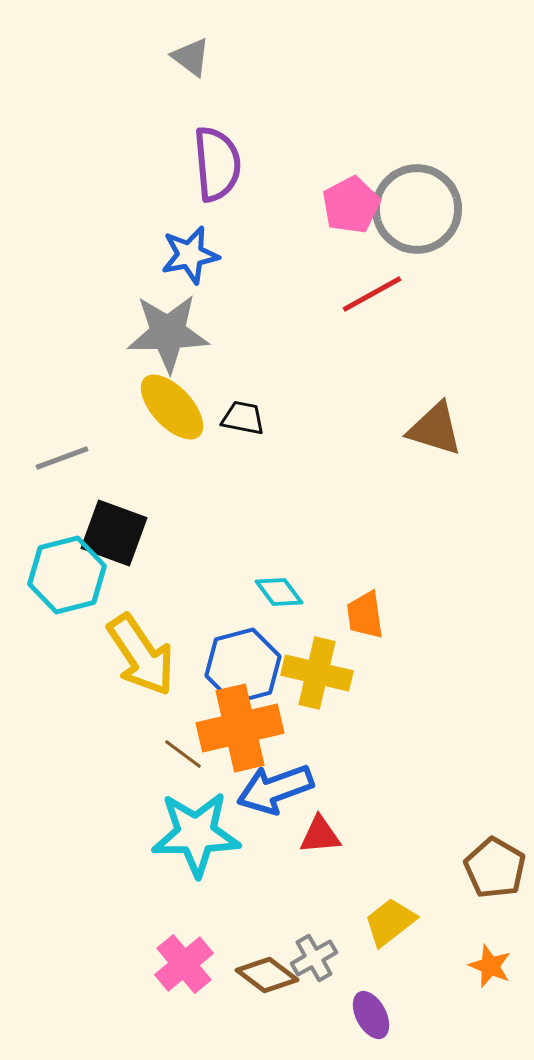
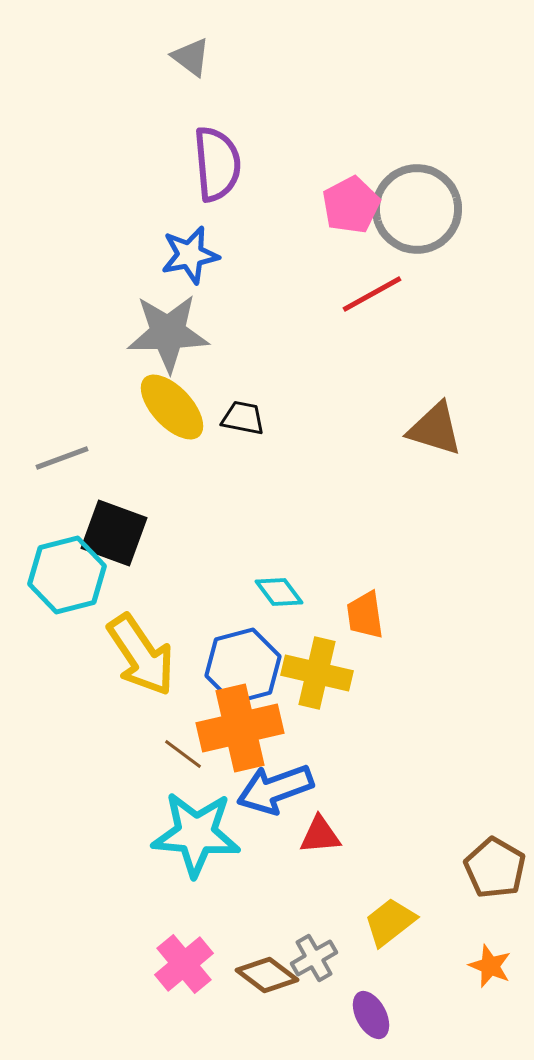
cyan star: rotated 6 degrees clockwise
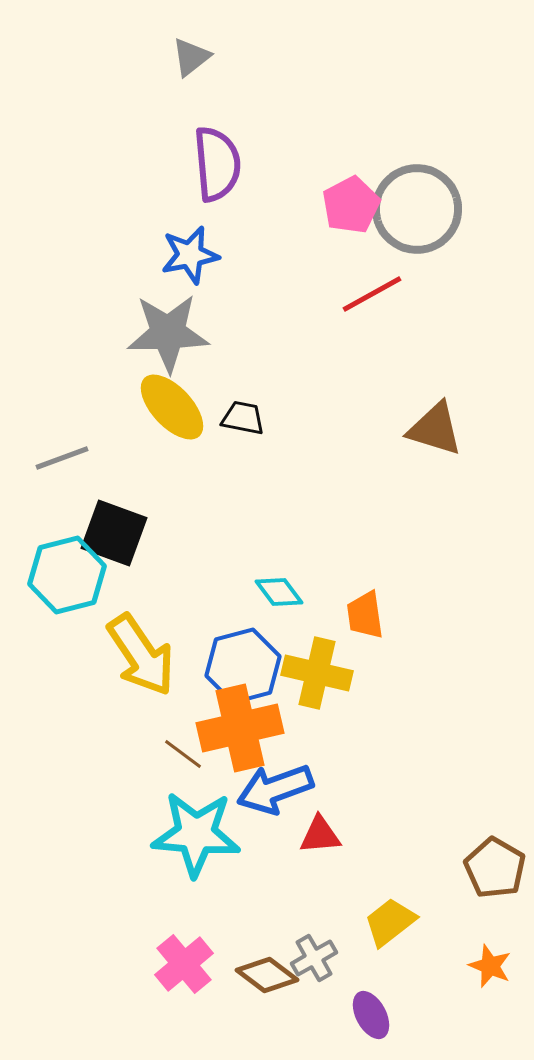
gray triangle: rotated 45 degrees clockwise
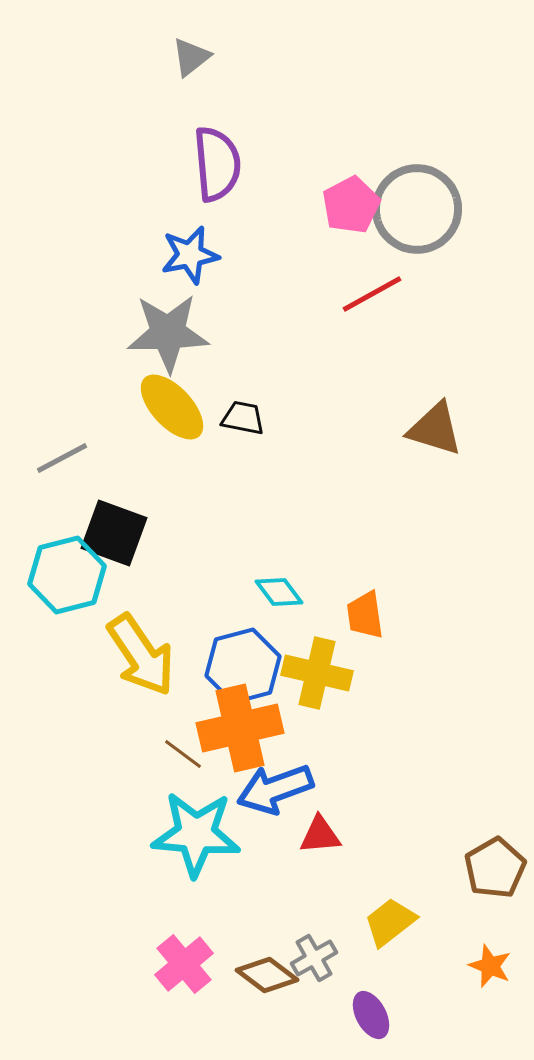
gray line: rotated 8 degrees counterclockwise
brown pentagon: rotated 12 degrees clockwise
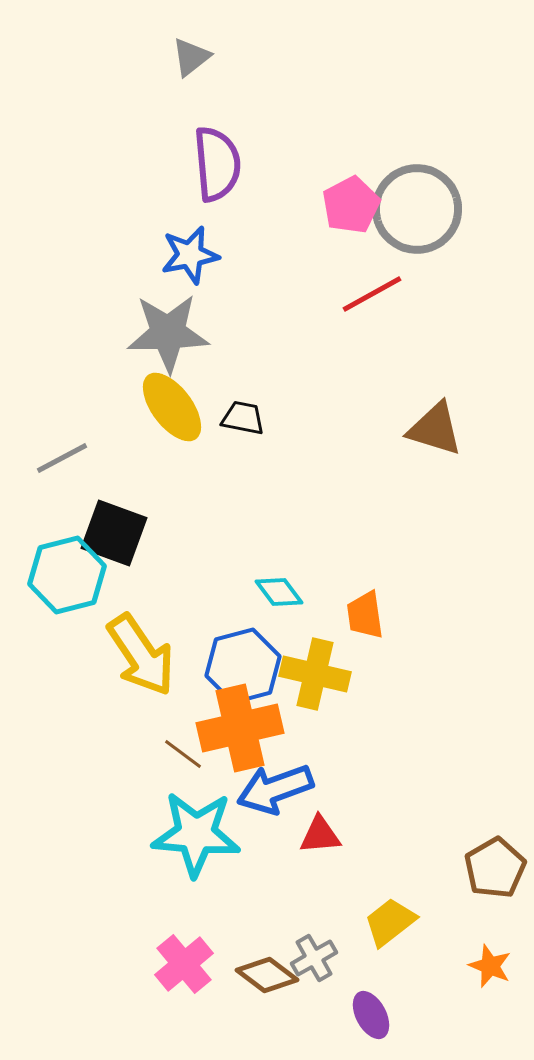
yellow ellipse: rotated 6 degrees clockwise
yellow cross: moved 2 px left, 1 px down
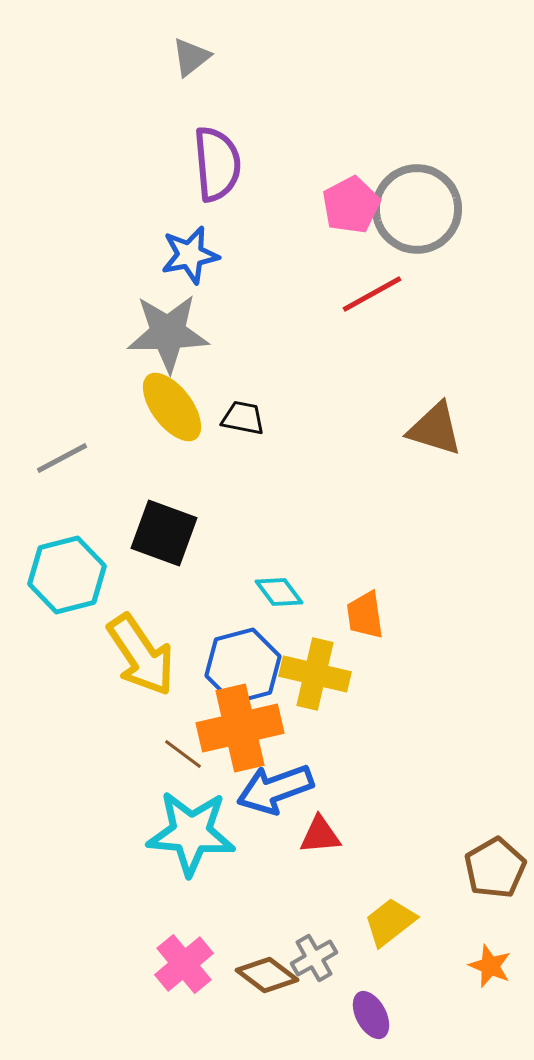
black square: moved 50 px right
cyan star: moved 5 px left, 1 px up
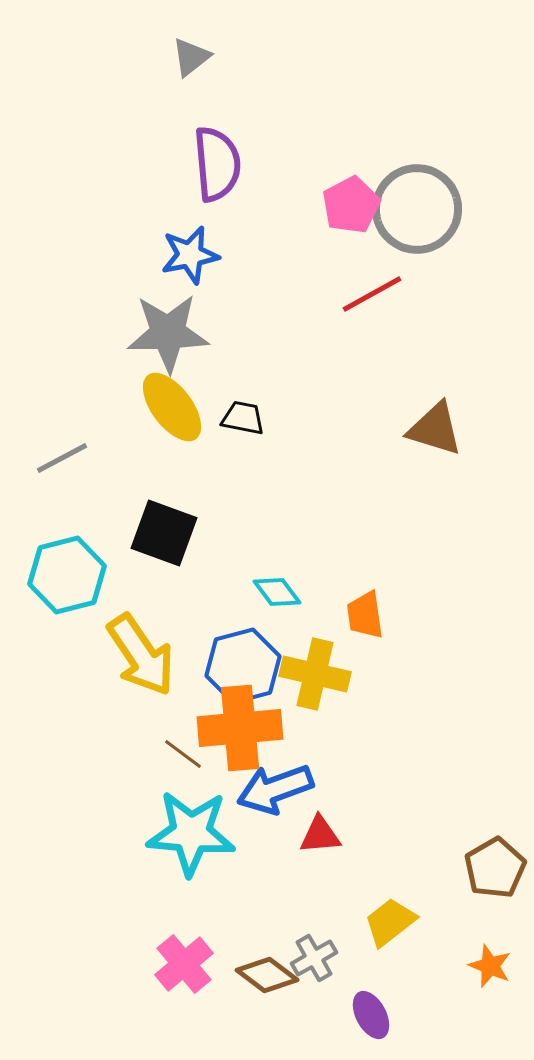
cyan diamond: moved 2 px left
orange cross: rotated 8 degrees clockwise
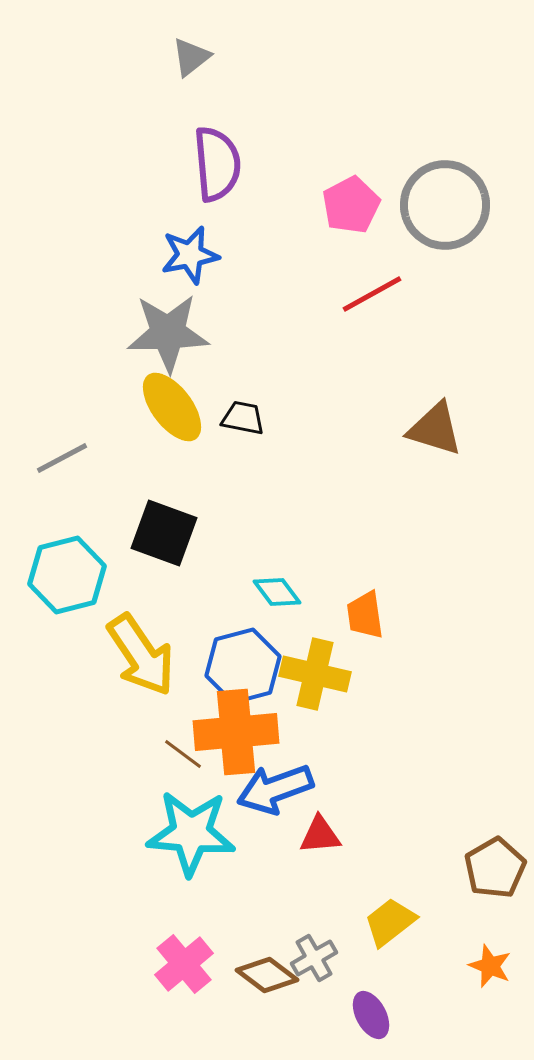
gray circle: moved 28 px right, 4 px up
orange cross: moved 4 px left, 4 px down
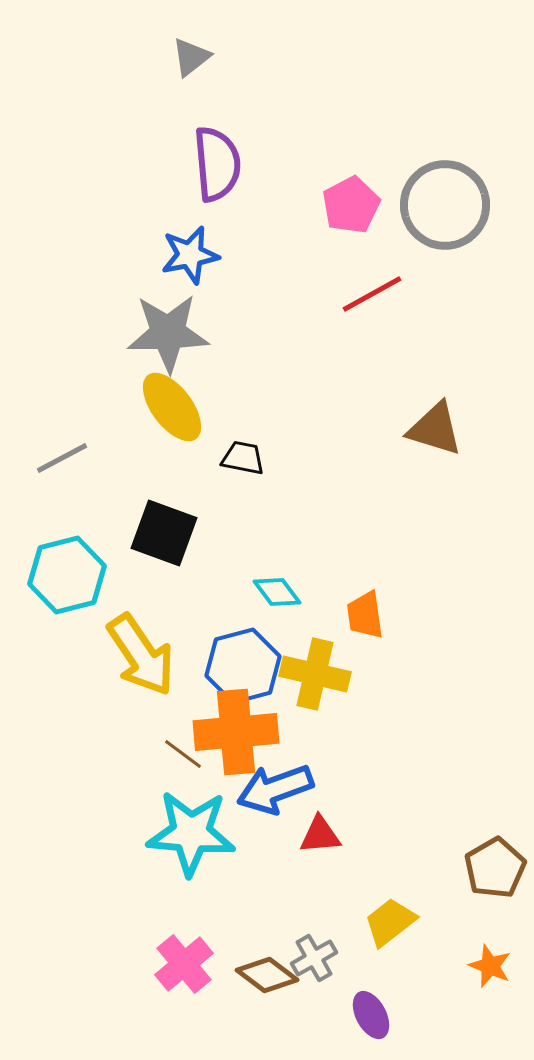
black trapezoid: moved 40 px down
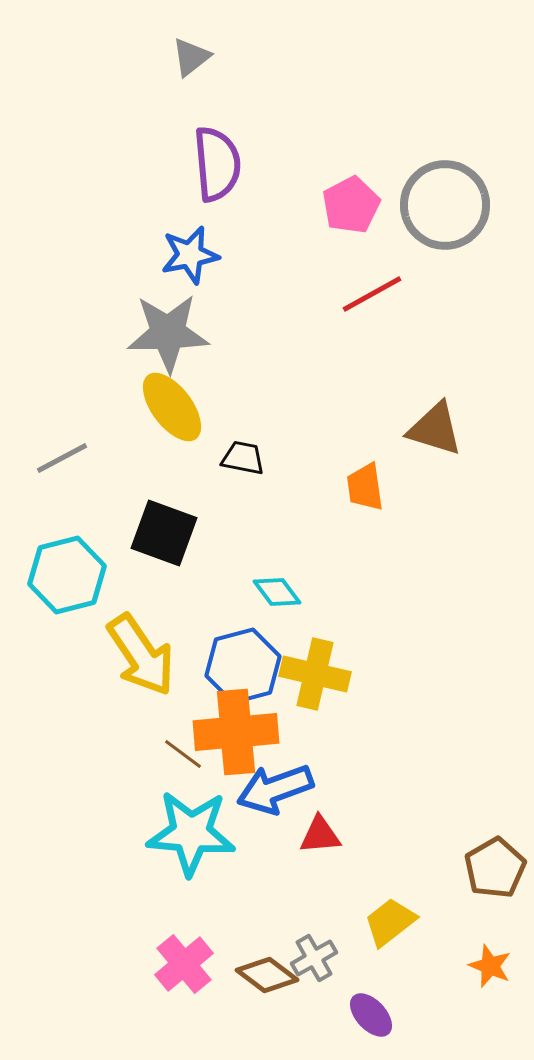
orange trapezoid: moved 128 px up
purple ellipse: rotated 15 degrees counterclockwise
